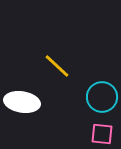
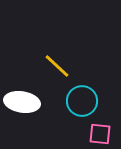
cyan circle: moved 20 px left, 4 px down
pink square: moved 2 px left
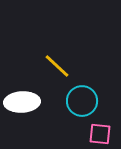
white ellipse: rotated 12 degrees counterclockwise
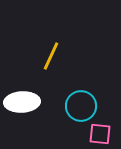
yellow line: moved 6 px left, 10 px up; rotated 72 degrees clockwise
cyan circle: moved 1 px left, 5 px down
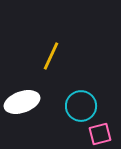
white ellipse: rotated 16 degrees counterclockwise
pink square: rotated 20 degrees counterclockwise
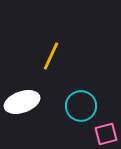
pink square: moved 6 px right
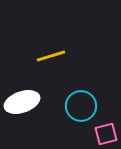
yellow line: rotated 48 degrees clockwise
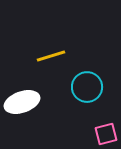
cyan circle: moved 6 px right, 19 px up
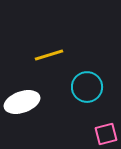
yellow line: moved 2 px left, 1 px up
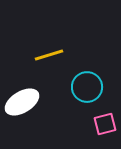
white ellipse: rotated 12 degrees counterclockwise
pink square: moved 1 px left, 10 px up
